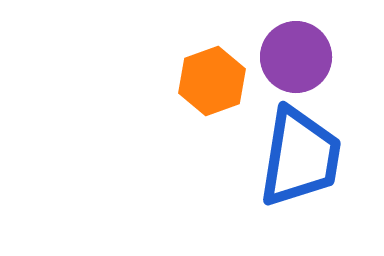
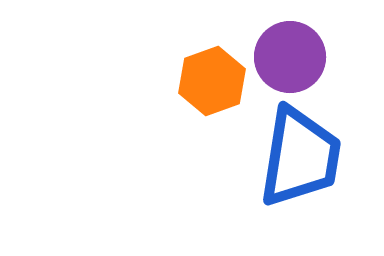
purple circle: moved 6 px left
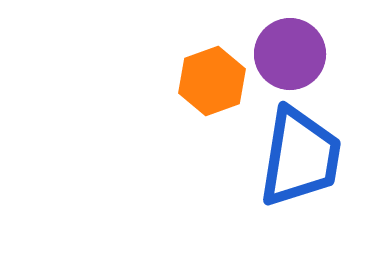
purple circle: moved 3 px up
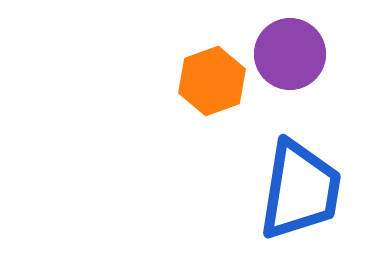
blue trapezoid: moved 33 px down
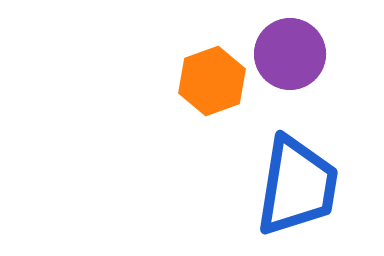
blue trapezoid: moved 3 px left, 4 px up
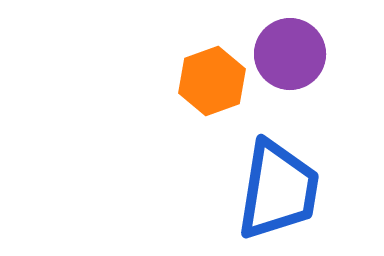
blue trapezoid: moved 19 px left, 4 px down
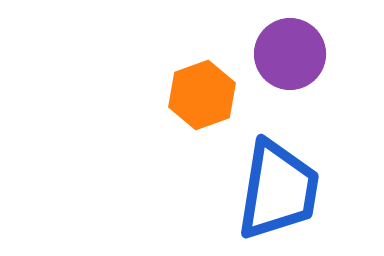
orange hexagon: moved 10 px left, 14 px down
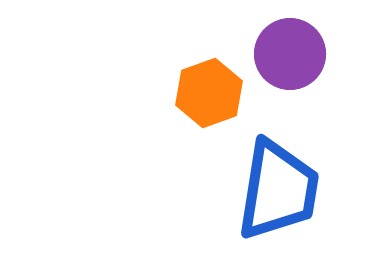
orange hexagon: moved 7 px right, 2 px up
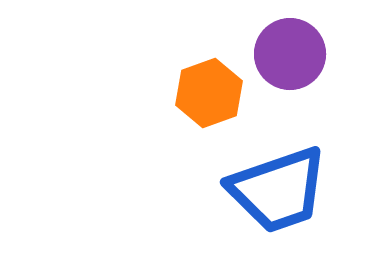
blue trapezoid: rotated 62 degrees clockwise
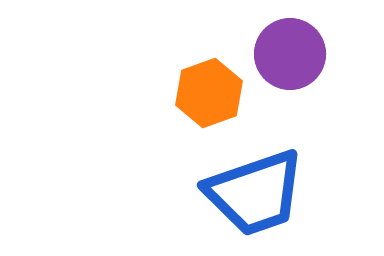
blue trapezoid: moved 23 px left, 3 px down
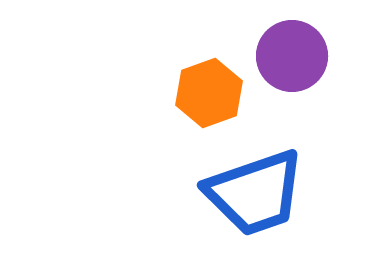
purple circle: moved 2 px right, 2 px down
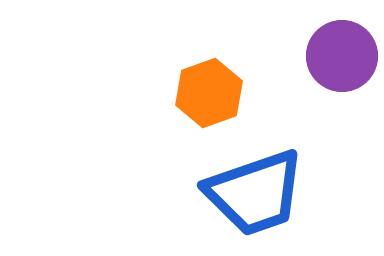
purple circle: moved 50 px right
